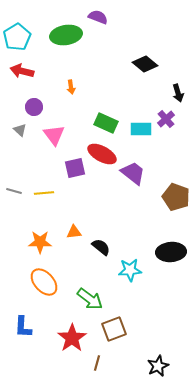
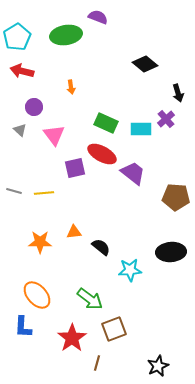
brown pentagon: rotated 16 degrees counterclockwise
orange ellipse: moved 7 px left, 13 px down
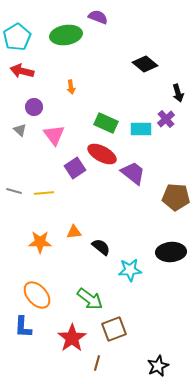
purple square: rotated 20 degrees counterclockwise
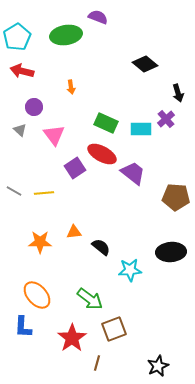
gray line: rotated 14 degrees clockwise
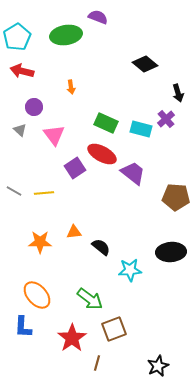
cyan rectangle: rotated 15 degrees clockwise
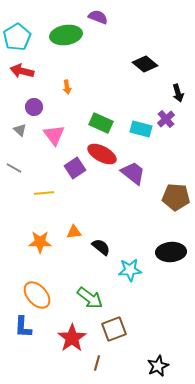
orange arrow: moved 4 px left
green rectangle: moved 5 px left
gray line: moved 23 px up
green arrow: moved 1 px up
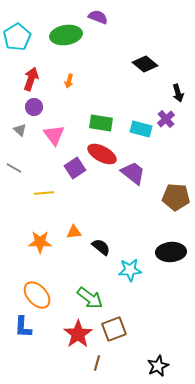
red arrow: moved 9 px right, 8 px down; rotated 95 degrees clockwise
orange arrow: moved 2 px right, 6 px up; rotated 24 degrees clockwise
green rectangle: rotated 15 degrees counterclockwise
red star: moved 6 px right, 4 px up
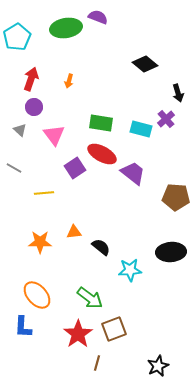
green ellipse: moved 7 px up
